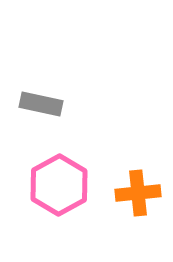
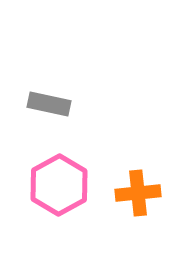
gray rectangle: moved 8 px right
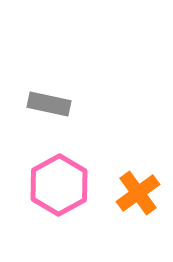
orange cross: rotated 30 degrees counterclockwise
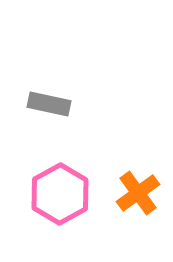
pink hexagon: moved 1 px right, 9 px down
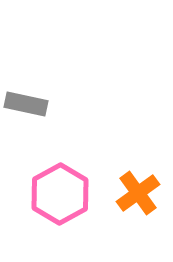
gray rectangle: moved 23 px left
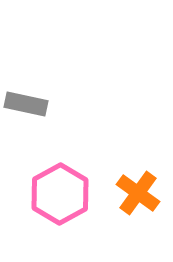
orange cross: rotated 18 degrees counterclockwise
